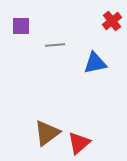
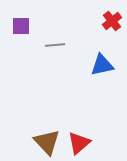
blue triangle: moved 7 px right, 2 px down
brown triangle: moved 9 px down; rotated 36 degrees counterclockwise
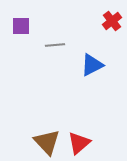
blue triangle: moved 10 px left; rotated 15 degrees counterclockwise
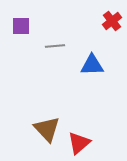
gray line: moved 1 px down
blue triangle: rotated 25 degrees clockwise
brown triangle: moved 13 px up
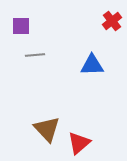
gray line: moved 20 px left, 9 px down
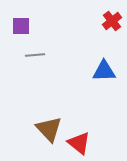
blue triangle: moved 12 px right, 6 px down
brown triangle: moved 2 px right
red triangle: rotated 40 degrees counterclockwise
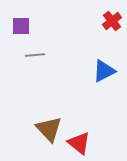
blue triangle: rotated 25 degrees counterclockwise
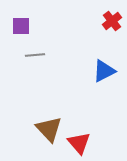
red triangle: rotated 10 degrees clockwise
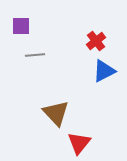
red cross: moved 16 px left, 20 px down
brown triangle: moved 7 px right, 16 px up
red triangle: rotated 20 degrees clockwise
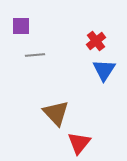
blue triangle: moved 1 px up; rotated 30 degrees counterclockwise
